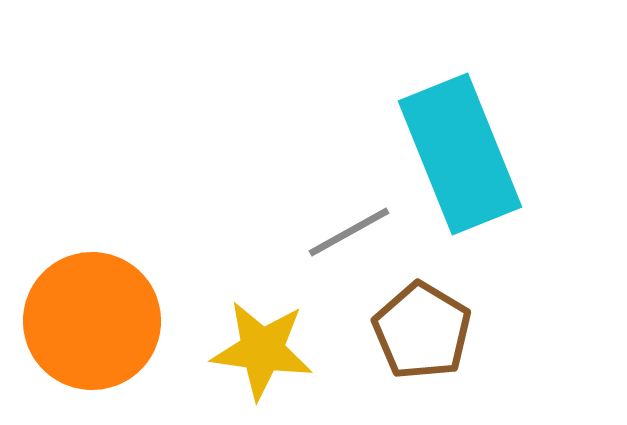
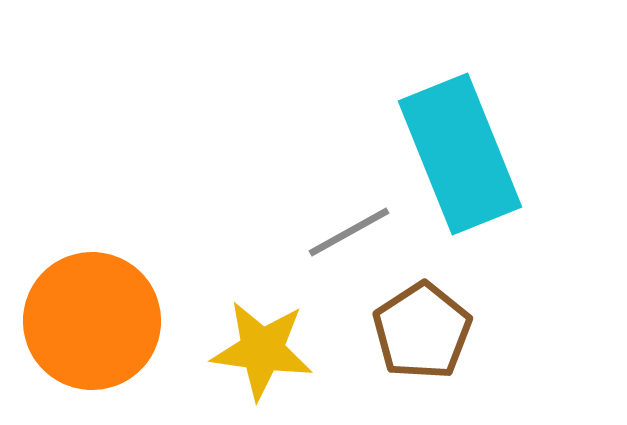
brown pentagon: rotated 8 degrees clockwise
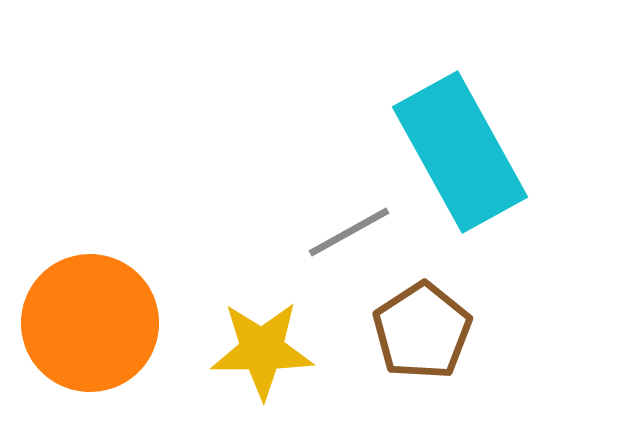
cyan rectangle: moved 2 px up; rotated 7 degrees counterclockwise
orange circle: moved 2 px left, 2 px down
yellow star: rotated 8 degrees counterclockwise
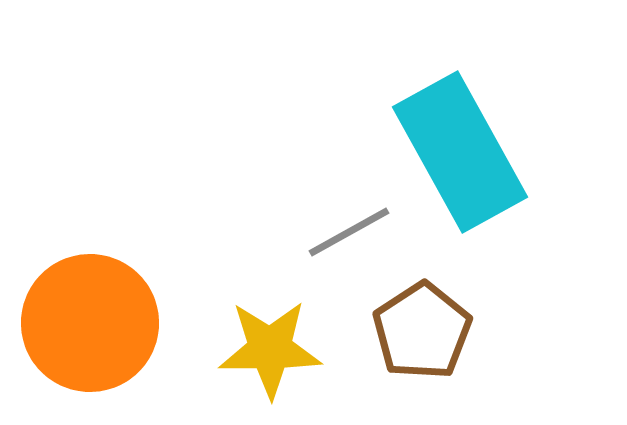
yellow star: moved 8 px right, 1 px up
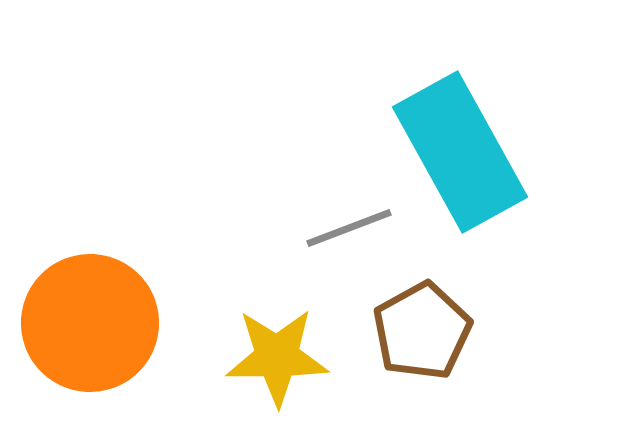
gray line: moved 4 px up; rotated 8 degrees clockwise
brown pentagon: rotated 4 degrees clockwise
yellow star: moved 7 px right, 8 px down
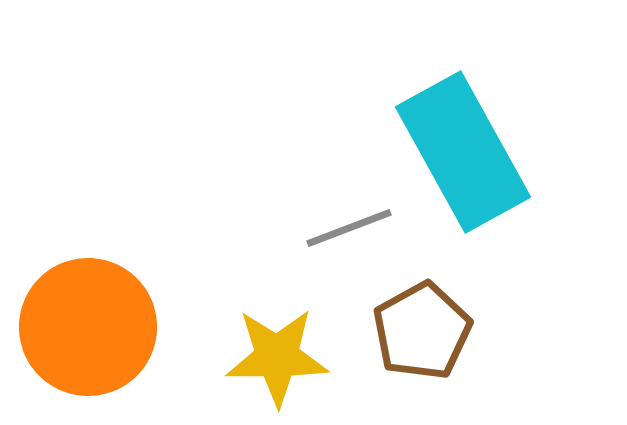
cyan rectangle: moved 3 px right
orange circle: moved 2 px left, 4 px down
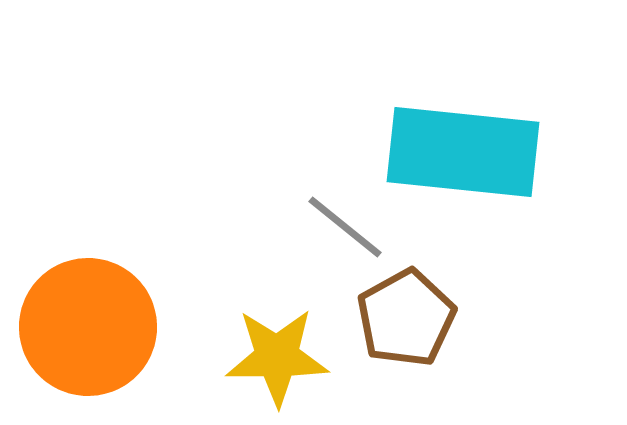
cyan rectangle: rotated 55 degrees counterclockwise
gray line: moved 4 px left, 1 px up; rotated 60 degrees clockwise
brown pentagon: moved 16 px left, 13 px up
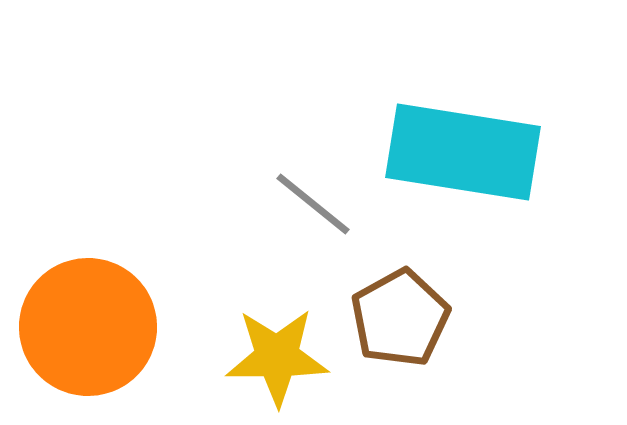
cyan rectangle: rotated 3 degrees clockwise
gray line: moved 32 px left, 23 px up
brown pentagon: moved 6 px left
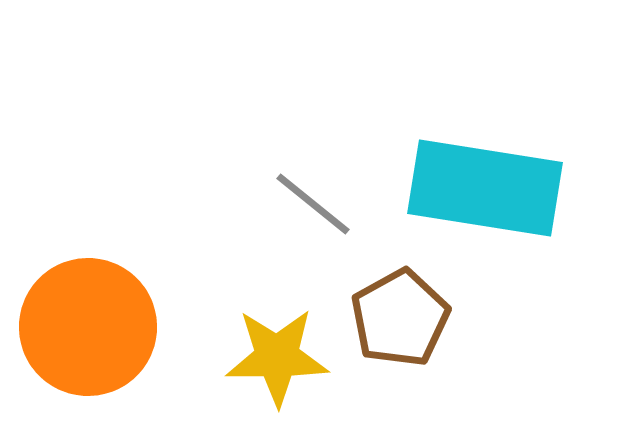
cyan rectangle: moved 22 px right, 36 px down
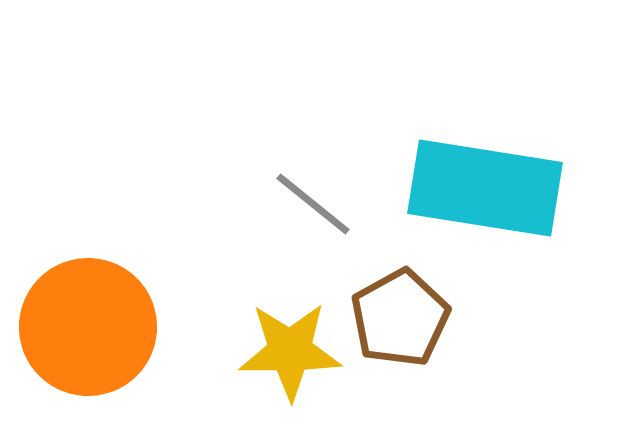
yellow star: moved 13 px right, 6 px up
